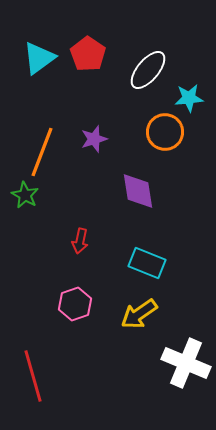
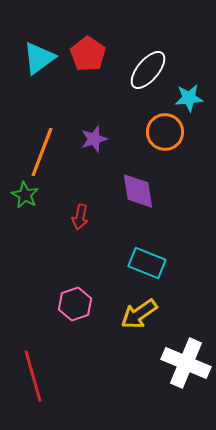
red arrow: moved 24 px up
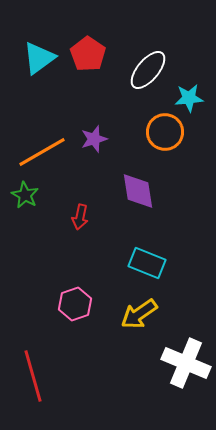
orange line: rotated 39 degrees clockwise
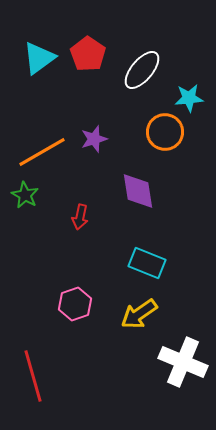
white ellipse: moved 6 px left
white cross: moved 3 px left, 1 px up
